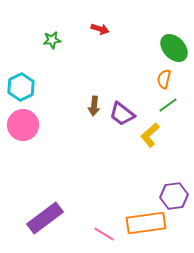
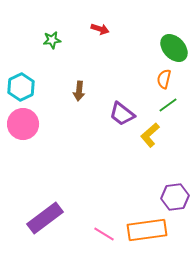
brown arrow: moved 15 px left, 15 px up
pink circle: moved 1 px up
purple hexagon: moved 1 px right, 1 px down
orange rectangle: moved 1 px right, 7 px down
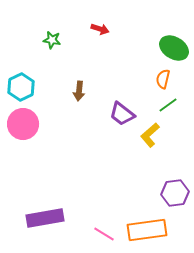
green star: rotated 18 degrees clockwise
green ellipse: rotated 16 degrees counterclockwise
orange semicircle: moved 1 px left
purple hexagon: moved 4 px up
purple rectangle: rotated 27 degrees clockwise
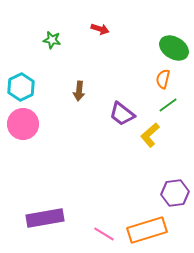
orange rectangle: rotated 9 degrees counterclockwise
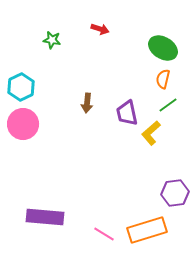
green ellipse: moved 11 px left
brown arrow: moved 8 px right, 12 px down
purple trapezoid: moved 5 px right, 1 px up; rotated 40 degrees clockwise
yellow L-shape: moved 1 px right, 2 px up
purple rectangle: moved 1 px up; rotated 15 degrees clockwise
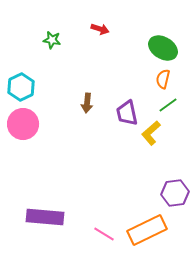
orange rectangle: rotated 9 degrees counterclockwise
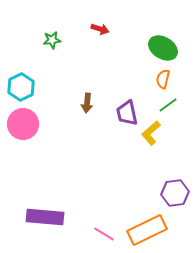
green star: rotated 18 degrees counterclockwise
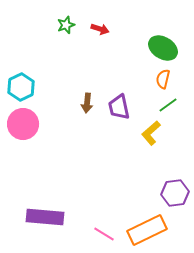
green star: moved 14 px right, 15 px up; rotated 12 degrees counterclockwise
purple trapezoid: moved 8 px left, 6 px up
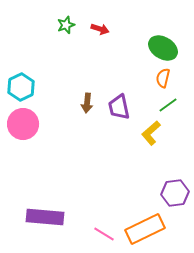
orange semicircle: moved 1 px up
orange rectangle: moved 2 px left, 1 px up
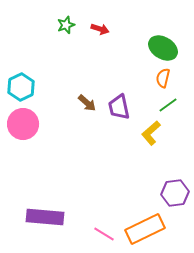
brown arrow: rotated 54 degrees counterclockwise
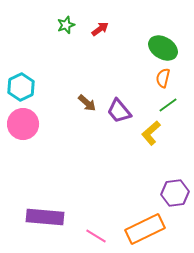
red arrow: rotated 54 degrees counterclockwise
purple trapezoid: moved 4 px down; rotated 28 degrees counterclockwise
pink line: moved 8 px left, 2 px down
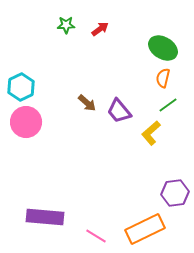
green star: rotated 18 degrees clockwise
pink circle: moved 3 px right, 2 px up
